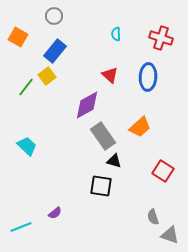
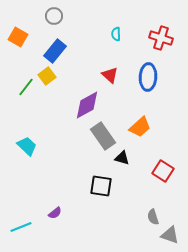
black triangle: moved 8 px right, 3 px up
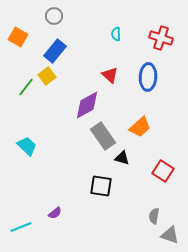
gray semicircle: moved 1 px right, 1 px up; rotated 28 degrees clockwise
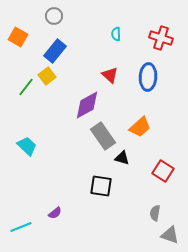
gray semicircle: moved 1 px right, 3 px up
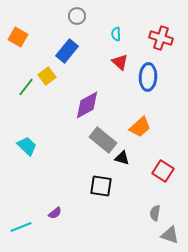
gray circle: moved 23 px right
blue rectangle: moved 12 px right
red triangle: moved 10 px right, 13 px up
gray rectangle: moved 4 px down; rotated 16 degrees counterclockwise
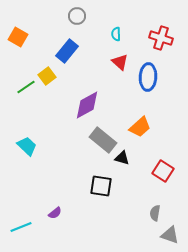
green line: rotated 18 degrees clockwise
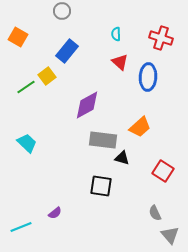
gray circle: moved 15 px left, 5 px up
gray rectangle: rotated 32 degrees counterclockwise
cyan trapezoid: moved 3 px up
gray semicircle: rotated 35 degrees counterclockwise
gray triangle: rotated 30 degrees clockwise
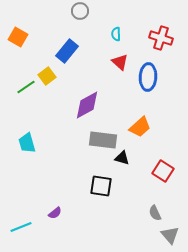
gray circle: moved 18 px right
cyan trapezoid: rotated 150 degrees counterclockwise
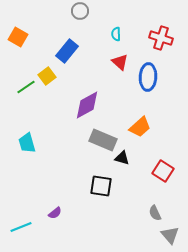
gray rectangle: rotated 16 degrees clockwise
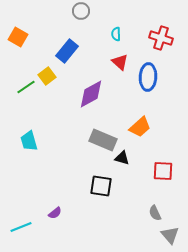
gray circle: moved 1 px right
purple diamond: moved 4 px right, 11 px up
cyan trapezoid: moved 2 px right, 2 px up
red square: rotated 30 degrees counterclockwise
